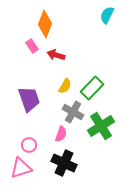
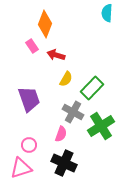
cyan semicircle: moved 2 px up; rotated 24 degrees counterclockwise
yellow semicircle: moved 1 px right, 7 px up
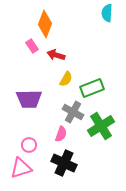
green rectangle: rotated 25 degrees clockwise
purple trapezoid: rotated 108 degrees clockwise
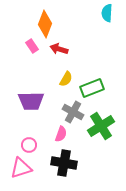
red arrow: moved 3 px right, 6 px up
purple trapezoid: moved 2 px right, 2 px down
black cross: rotated 15 degrees counterclockwise
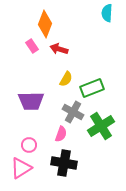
pink triangle: rotated 15 degrees counterclockwise
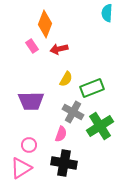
red arrow: rotated 30 degrees counterclockwise
green cross: moved 1 px left
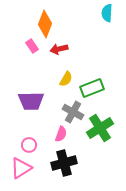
green cross: moved 2 px down
black cross: rotated 25 degrees counterclockwise
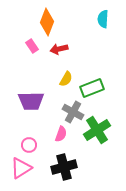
cyan semicircle: moved 4 px left, 6 px down
orange diamond: moved 2 px right, 2 px up
green cross: moved 3 px left, 2 px down
black cross: moved 4 px down
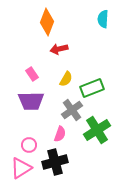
pink rectangle: moved 28 px down
gray cross: moved 1 px left, 2 px up; rotated 25 degrees clockwise
pink semicircle: moved 1 px left
black cross: moved 9 px left, 5 px up
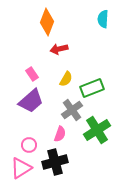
purple trapezoid: rotated 40 degrees counterclockwise
